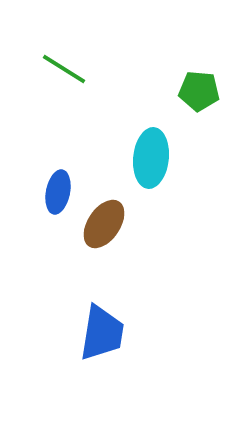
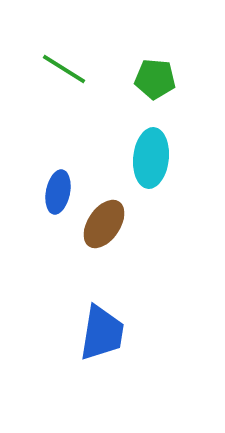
green pentagon: moved 44 px left, 12 px up
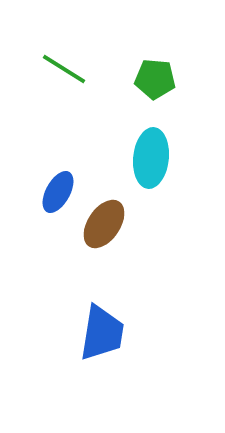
blue ellipse: rotated 18 degrees clockwise
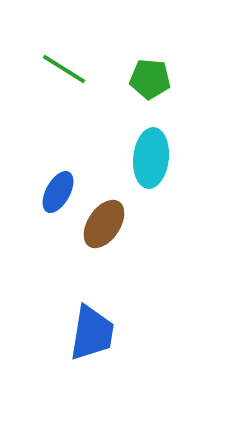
green pentagon: moved 5 px left
blue trapezoid: moved 10 px left
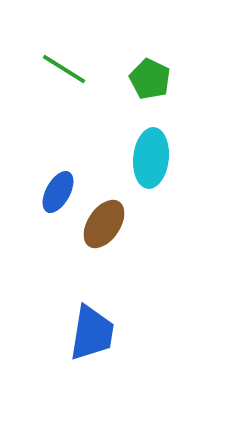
green pentagon: rotated 21 degrees clockwise
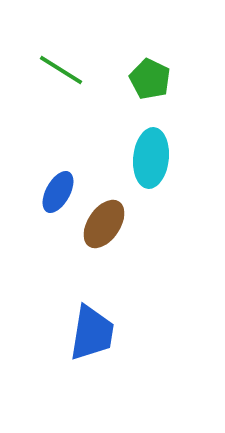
green line: moved 3 px left, 1 px down
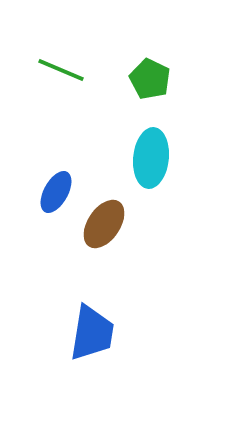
green line: rotated 9 degrees counterclockwise
blue ellipse: moved 2 px left
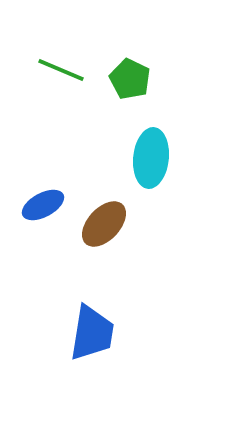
green pentagon: moved 20 px left
blue ellipse: moved 13 px left, 13 px down; rotated 33 degrees clockwise
brown ellipse: rotated 9 degrees clockwise
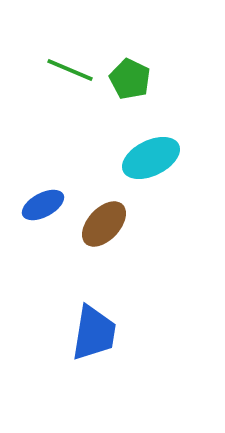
green line: moved 9 px right
cyan ellipse: rotated 58 degrees clockwise
blue trapezoid: moved 2 px right
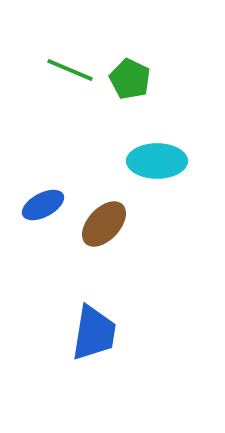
cyan ellipse: moved 6 px right, 3 px down; rotated 26 degrees clockwise
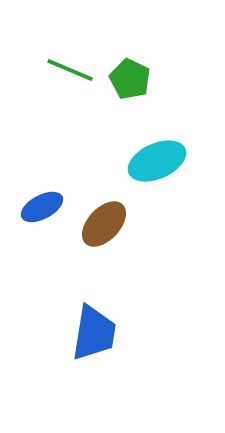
cyan ellipse: rotated 24 degrees counterclockwise
blue ellipse: moved 1 px left, 2 px down
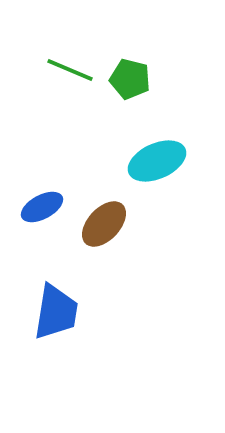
green pentagon: rotated 12 degrees counterclockwise
blue trapezoid: moved 38 px left, 21 px up
